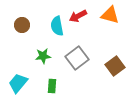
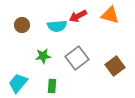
cyan semicircle: rotated 84 degrees counterclockwise
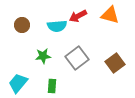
brown square: moved 3 px up
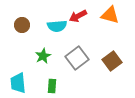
green star: rotated 21 degrees counterclockwise
brown square: moved 3 px left, 2 px up
cyan trapezoid: rotated 45 degrees counterclockwise
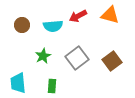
cyan semicircle: moved 4 px left
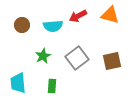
brown square: rotated 24 degrees clockwise
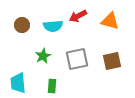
orange triangle: moved 6 px down
gray square: moved 1 px down; rotated 25 degrees clockwise
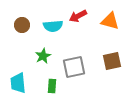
gray square: moved 3 px left, 8 px down
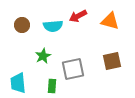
gray square: moved 1 px left, 2 px down
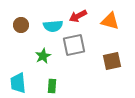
brown circle: moved 1 px left
gray square: moved 1 px right, 24 px up
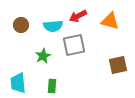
brown square: moved 6 px right, 4 px down
